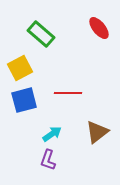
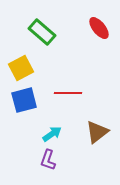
green rectangle: moved 1 px right, 2 px up
yellow square: moved 1 px right
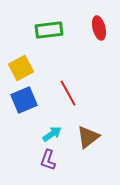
red ellipse: rotated 25 degrees clockwise
green rectangle: moved 7 px right, 2 px up; rotated 48 degrees counterclockwise
red line: rotated 60 degrees clockwise
blue square: rotated 8 degrees counterclockwise
brown triangle: moved 9 px left, 5 px down
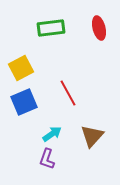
green rectangle: moved 2 px right, 2 px up
blue square: moved 2 px down
brown triangle: moved 4 px right, 1 px up; rotated 10 degrees counterclockwise
purple L-shape: moved 1 px left, 1 px up
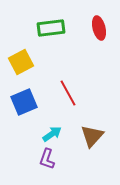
yellow square: moved 6 px up
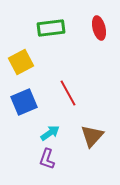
cyan arrow: moved 2 px left, 1 px up
